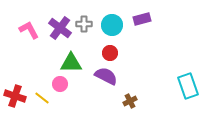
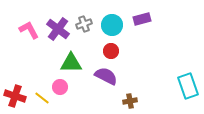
gray cross: rotated 21 degrees counterclockwise
purple cross: moved 2 px left, 1 px down
red circle: moved 1 px right, 2 px up
pink circle: moved 3 px down
brown cross: rotated 16 degrees clockwise
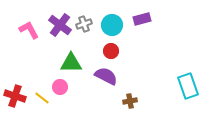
purple cross: moved 2 px right, 4 px up
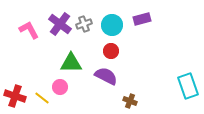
purple cross: moved 1 px up
brown cross: rotated 32 degrees clockwise
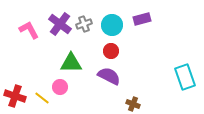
purple semicircle: moved 3 px right
cyan rectangle: moved 3 px left, 9 px up
brown cross: moved 3 px right, 3 px down
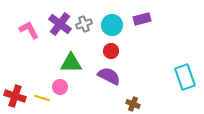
yellow line: rotated 21 degrees counterclockwise
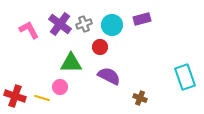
red circle: moved 11 px left, 4 px up
brown cross: moved 7 px right, 6 px up
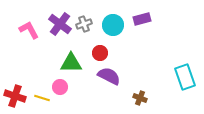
cyan circle: moved 1 px right
red circle: moved 6 px down
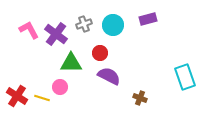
purple rectangle: moved 6 px right
purple cross: moved 4 px left, 10 px down
red cross: moved 2 px right; rotated 15 degrees clockwise
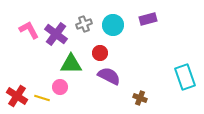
green triangle: moved 1 px down
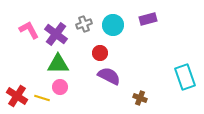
green triangle: moved 13 px left
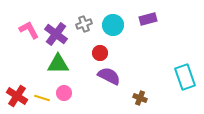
pink circle: moved 4 px right, 6 px down
